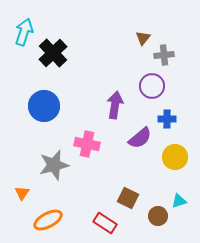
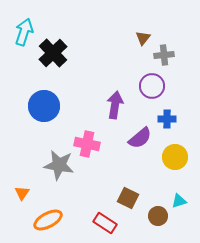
gray star: moved 5 px right; rotated 24 degrees clockwise
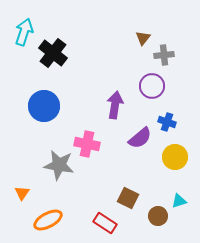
black cross: rotated 8 degrees counterclockwise
blue cross: moved 3 px down; rotated 18 degrees clockwise
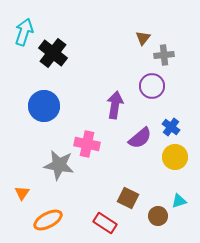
blue cross: moved 4 px right, 5 px down; rotated 18 degrees clockwise
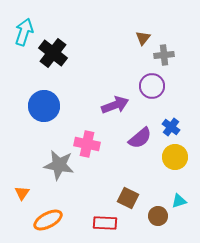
purple arrow: rotated 60 degrees clockwise
red rectangle: rotated 30 degrees counterclockwise
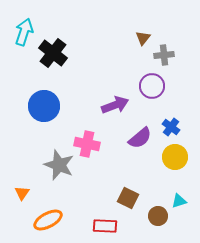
gray star: rotated 12 degrees clockwise
red rectangle: moved 3 px down
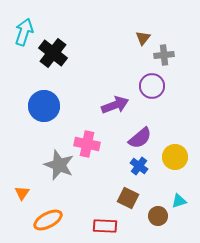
blue cross: moved 32 px left, 39 px down
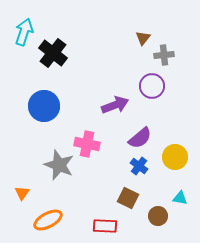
cyan triangle: moved 1 px right, 3 px up; rotated 28 degrees clockwise
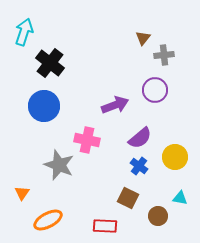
black cross: moved 3 px left, 10 px down
purple circle: moved 3 px right, 4 px down
pink cross: moved 4 px up
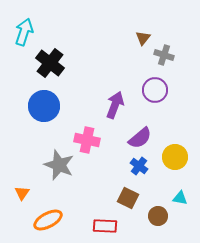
gray cross: rotated 24 degrees clockwise
purple arrow: rotated 48 degrees counterclockwise
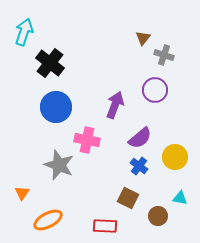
blue circle: moved 12 px right, 1 px down
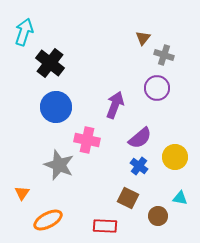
purple circle: moved 2 px right, 2 px up
